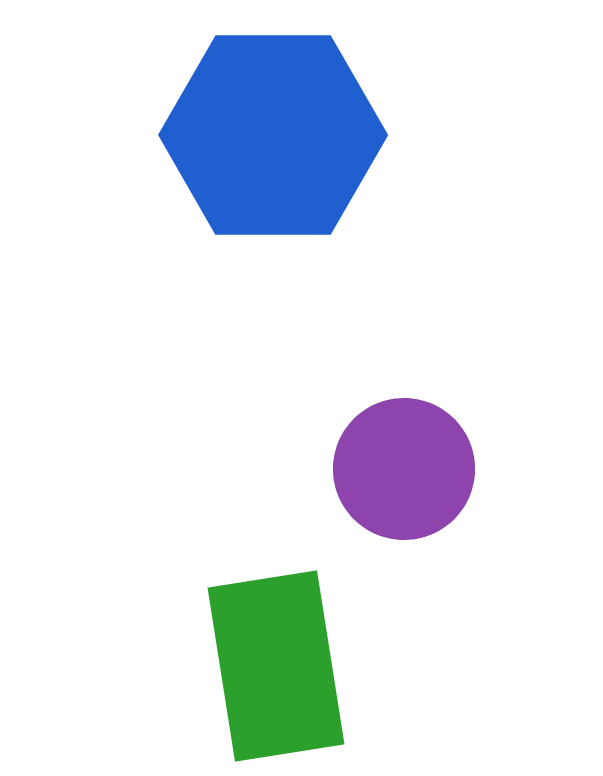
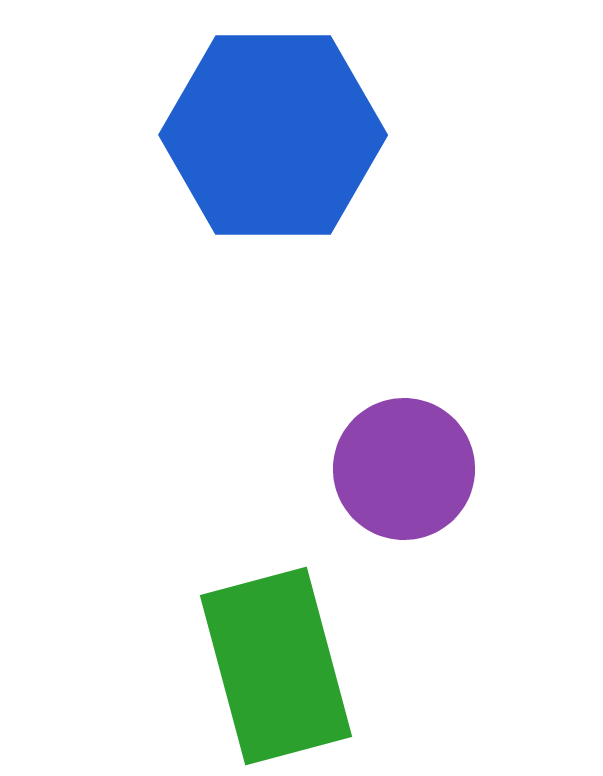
green rectangle: rotated 6 degrees counterclockwise
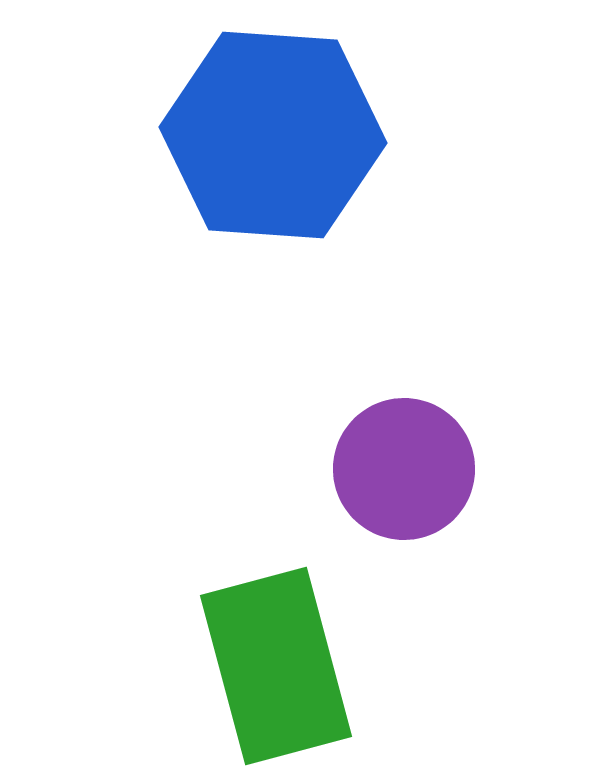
blue hexagon: rotated 4 degrees clockwise
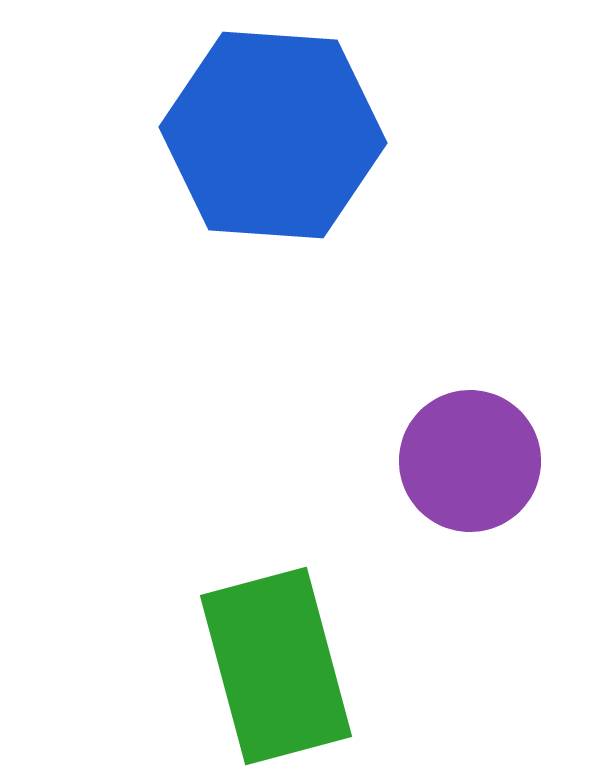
purple circle: moved 66 px right, 8 px up
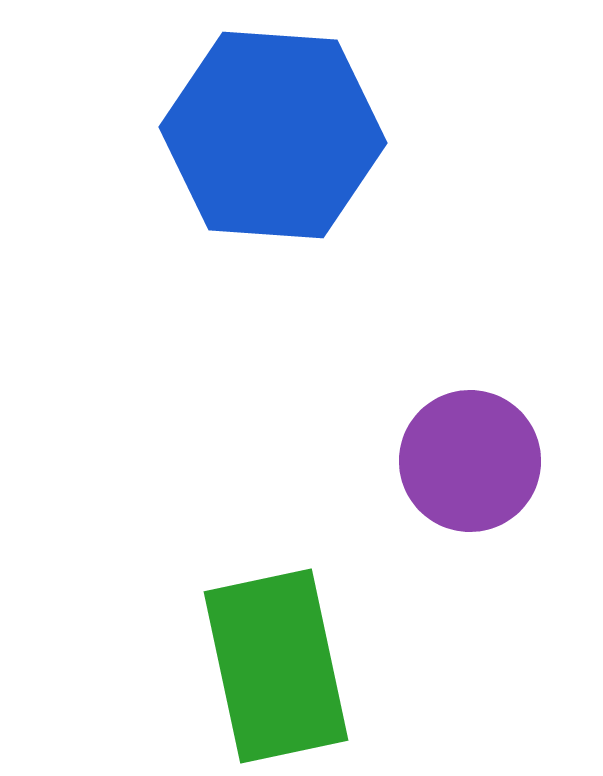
green rectangle: rotated 3 degrees clockwise
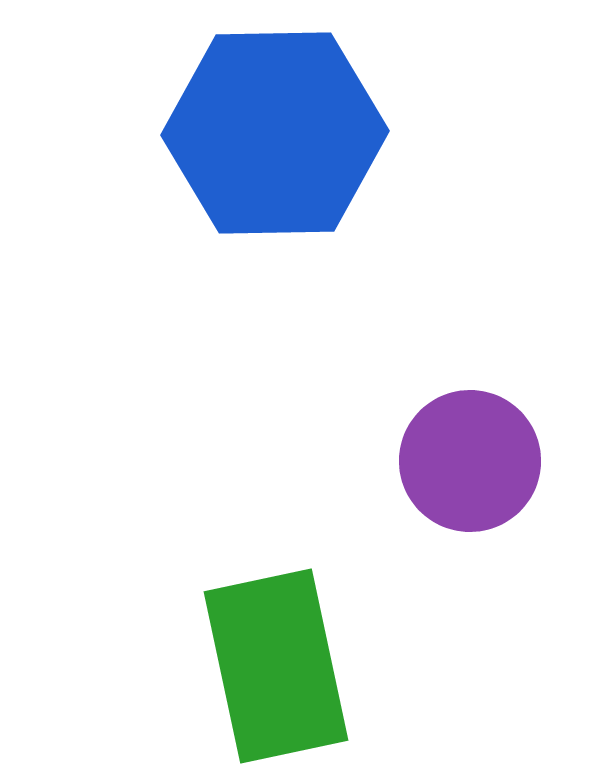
blue hexagon: moved 2 px right, 2 px up; rotated 5 degrees counterclockwise
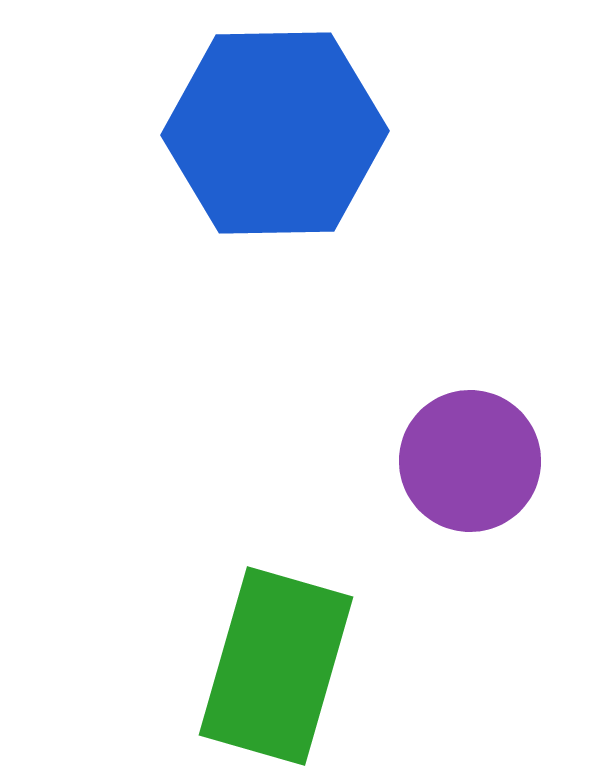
green rectangle: rotated 28 degrees clockwise
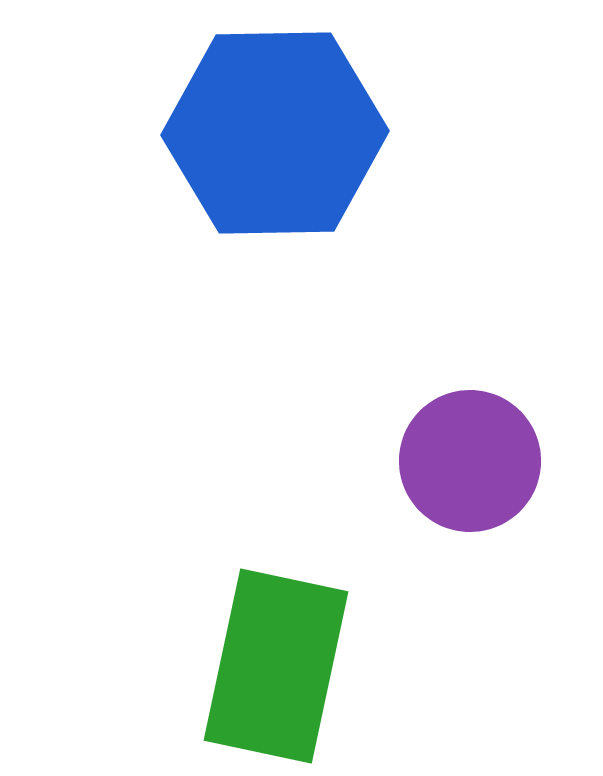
green rectangle: rotated 4 degrees counterclockwise
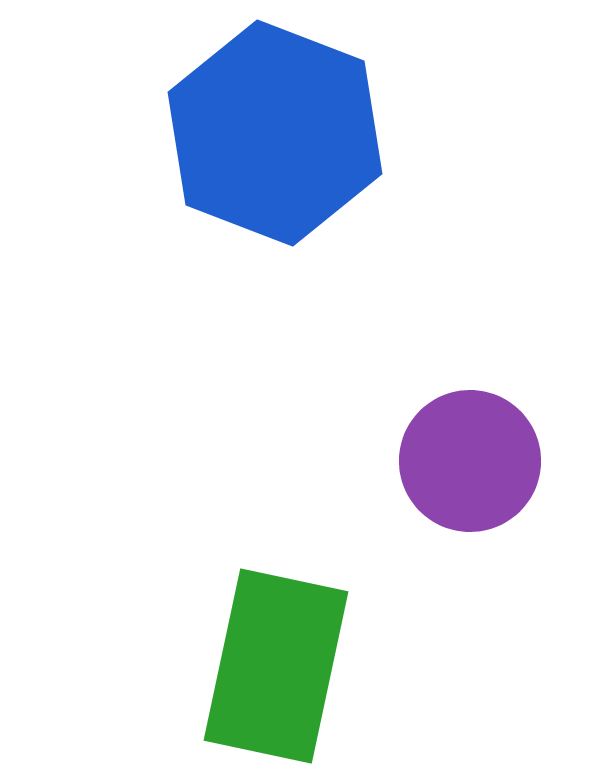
blue hexagon: rotated 22 degrees clockwise
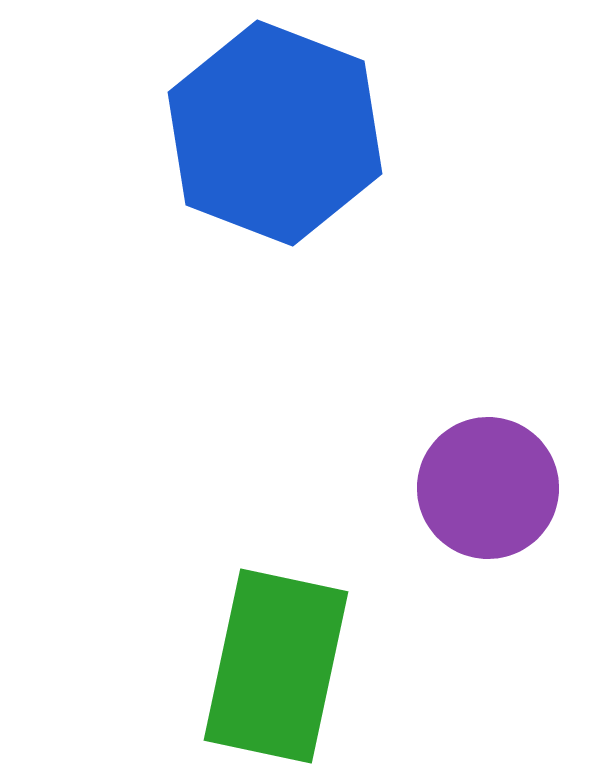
purple circle: moved 18 px right, 27 px down
